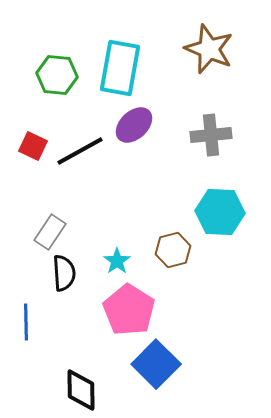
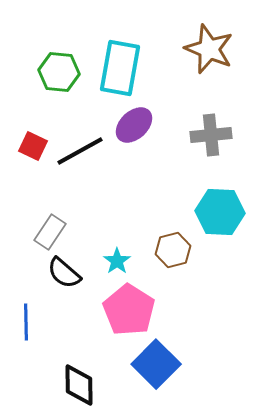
green hexagon: moved 2 px right, 3 px up
black semicircle: rotated 135 degrees clockwise
black diamond: moved 2 px left, 5 px up
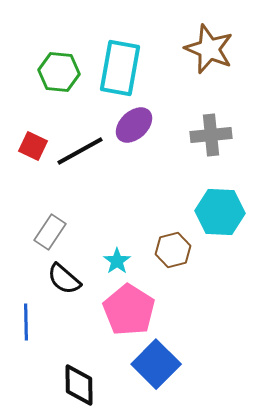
black semicircle: moved 6 px down
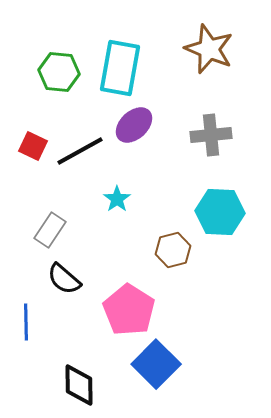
gray rectangle: moved 2 px up
cyan star: moved 62 px up
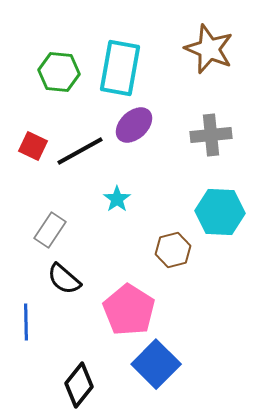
black diamond: rotated 39 degrees clockwise
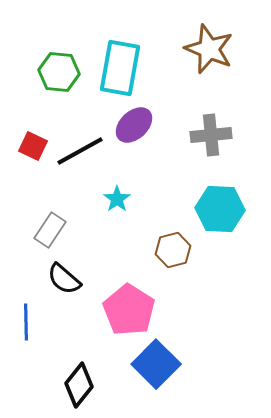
cyan hexagon: moved 3 px up
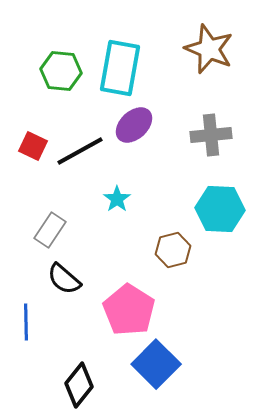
green hexagon: moved 2 px right, 1 px up
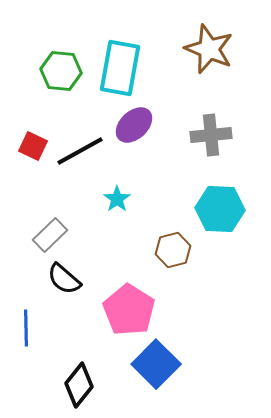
gray rectangle: moved 5 px down; rotated 12 degrees clockwise
blue line: moved 6 px down
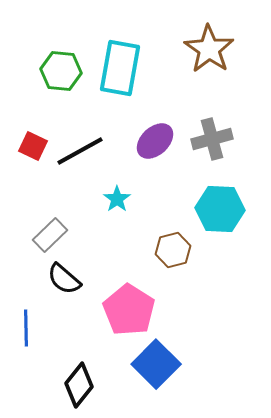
brown star: rotated 12 degrees clockwise
purple ellipse: moved 21 px right, 16 px down
gray cross: moved 1 px right, 4 px down; rotated 9 degrees counterclockwise
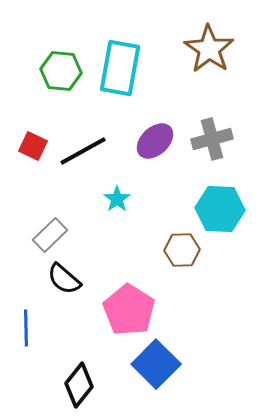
black line: moved 3 px right
brown hexagon: moved 9 px right; rotated 12 degrees clockwise
